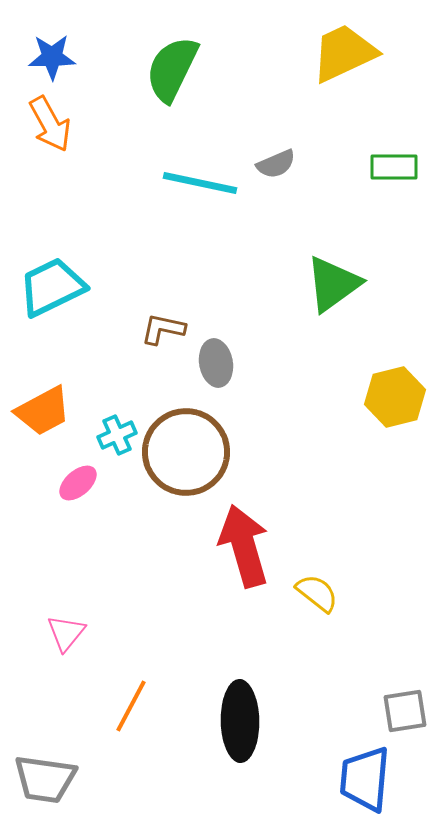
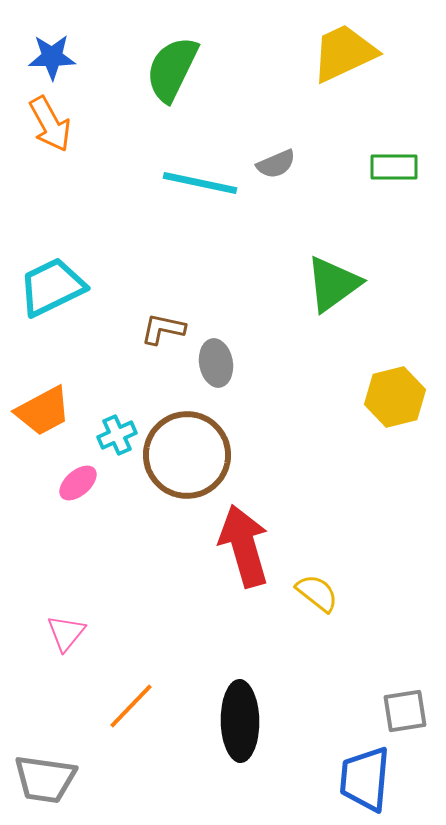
brown circle: moved 1 px right, 3 px down
orange line: rotated 16 degrees clockwise
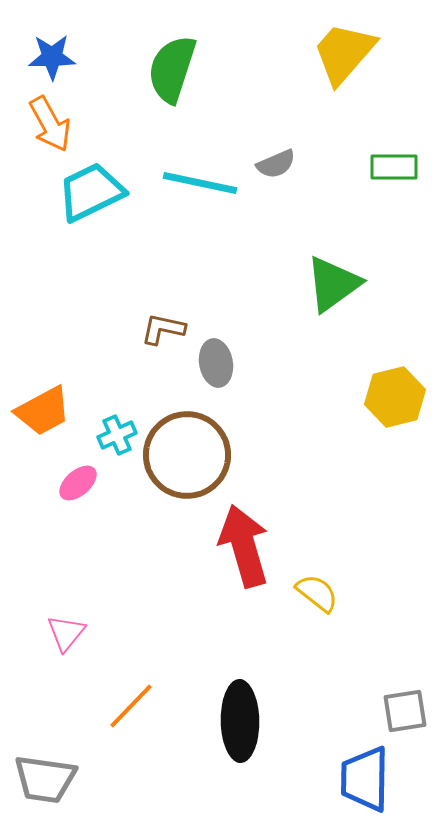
yellow trapezoid: rotated 24 degrees counterclockwise
green semicircle: rotated 8 degrees counterclockwise
cyan trapezoid: moved 39 px right, 95 px up
blue trapezoid: rotated 4 degrees counterclockwise
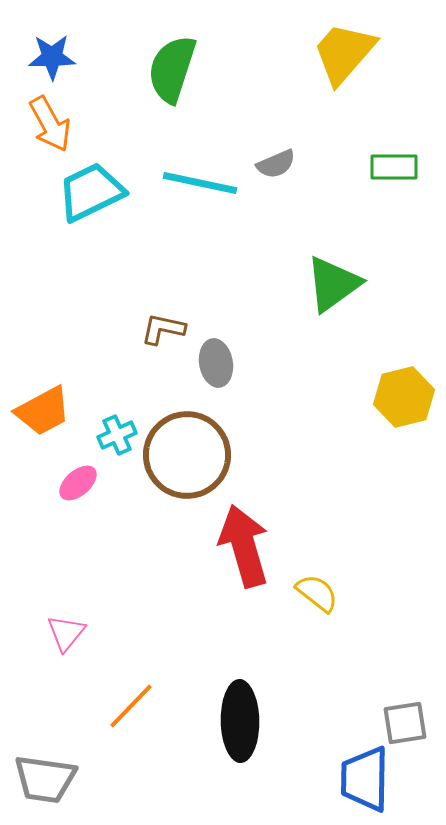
yellow hexagon: moved 9 px right
gray square: moved 12 px down
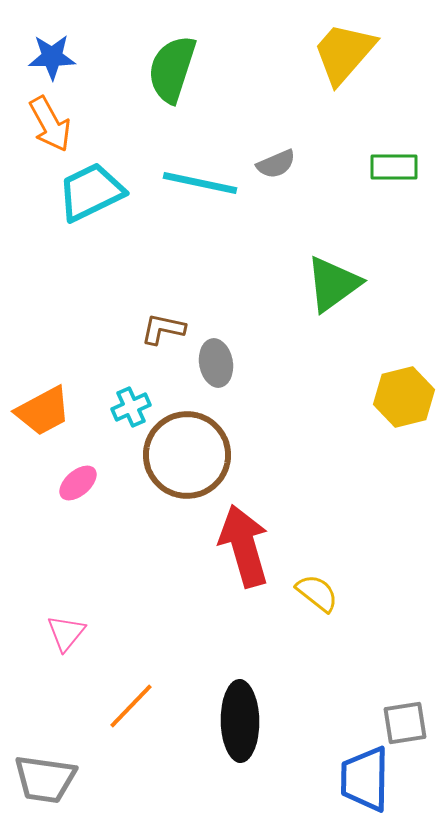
cyan cross: moved 14 px right, 28 px up
